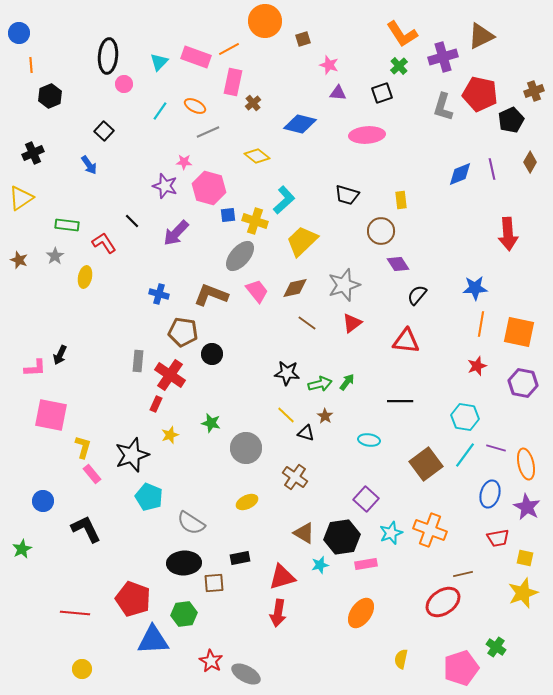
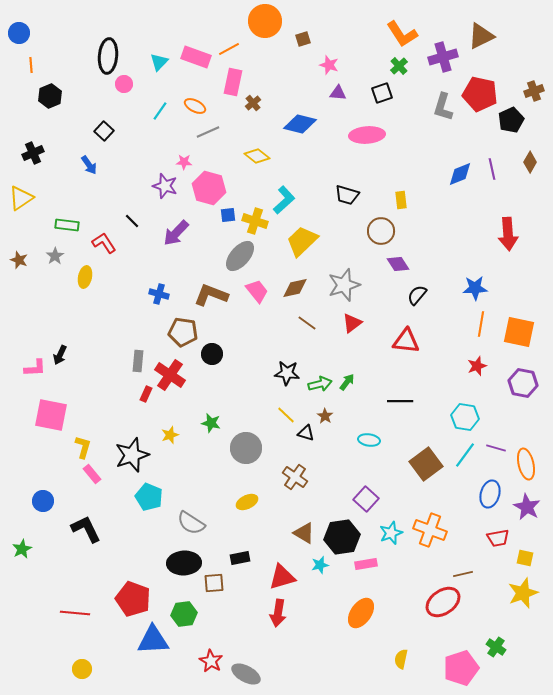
red rectangle at (156, 404): moved 10 px left, 10 px up
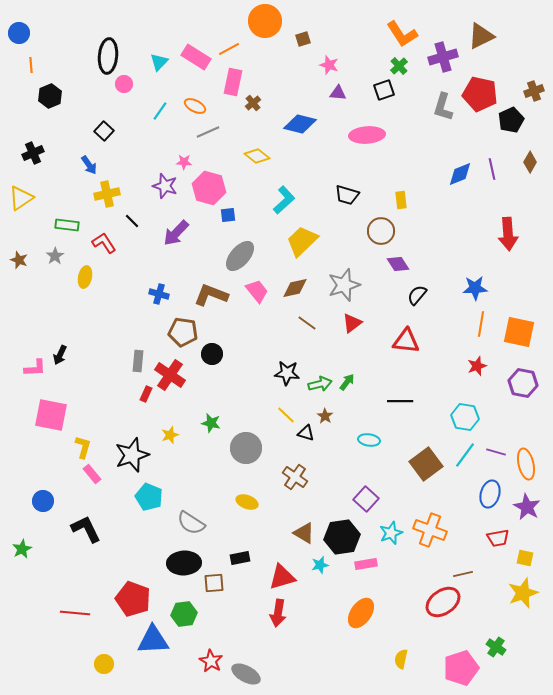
pink rectangle at (196, 57): rotated 12 degrees clockwise
black square at (382, 93): moved 2 px right, 3 px up
yellow cross at (255, 221): moved 148 px left, 27 px up; rotated 30 degrees counterclockwise
purple line at (496, 448): moved 4 px down
yellow ellipse at (247, 502): rotated 45 degrees clockwise
yellow circle at (82, 669): moved 22 px right, 5 px up
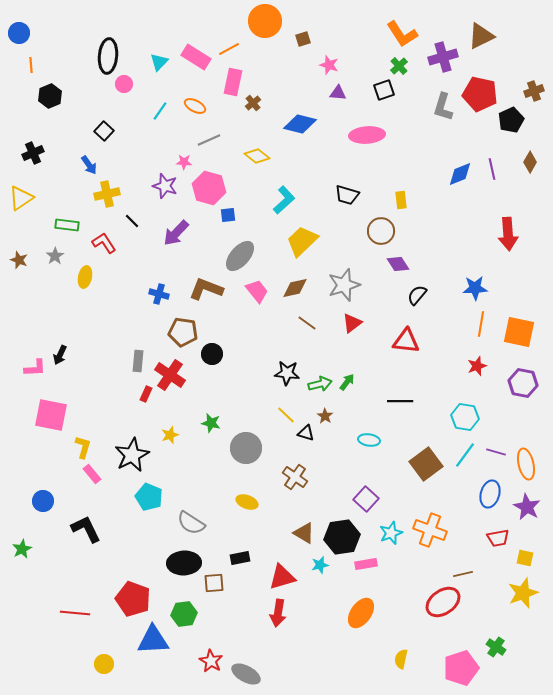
gray line at (208, 132): moved 1 px right, 8 px down
brown L-shape at (211, 295): moved 5 px left, 6 px up
black star at (132, 455): rotated 8 degrees counterclockwise
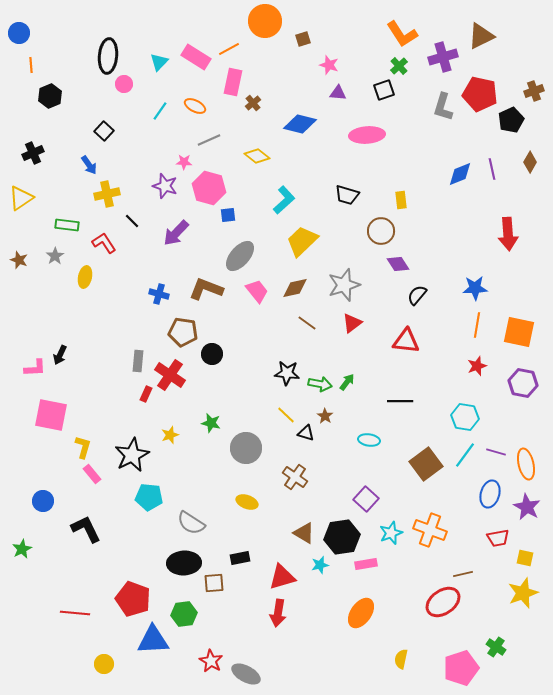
orange line at (481, 324): moved 4 px left, 1 px down
green arrow at (320, 384): rotated 25 degrees clockwise
cyan pentagon at (149, 497): rotated 16 degrees counterclockwise
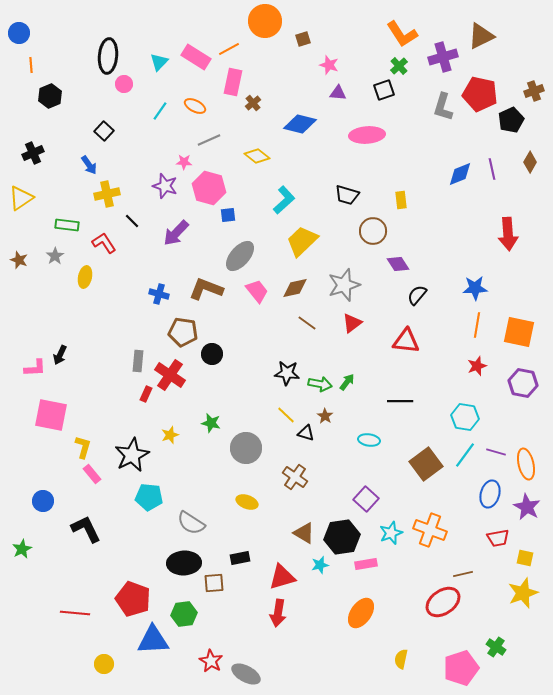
brown circle at (381, 231): moved 8 px left
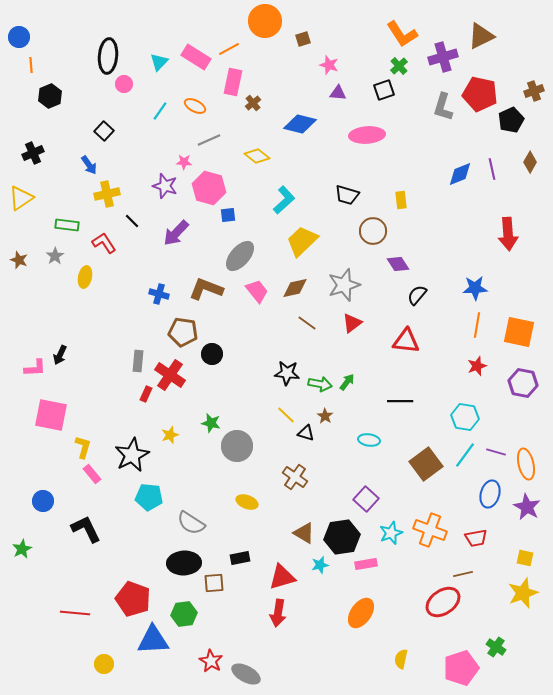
blue circle at (19, 33): moved 4 px down
gray circle at (246, 448): moved 9 px left, 2 px up
red trapezoid at (498, 538): moved 22 px left
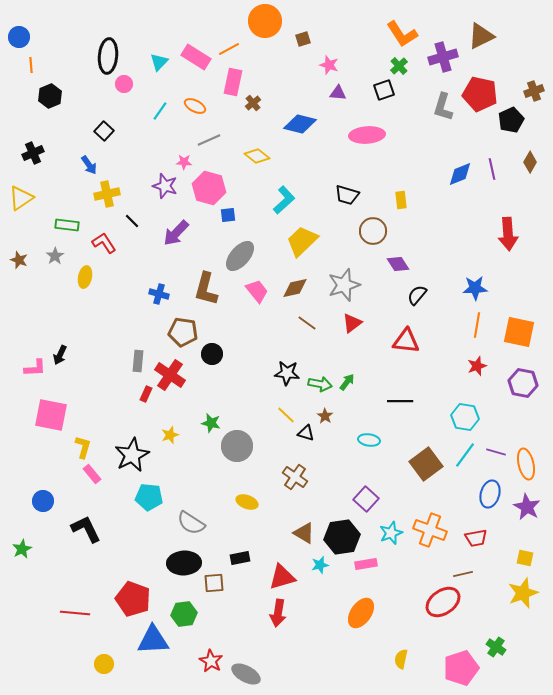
brown L-shape at (206, 289): rotated 96 degrees counterclockwise
